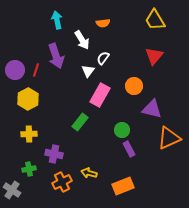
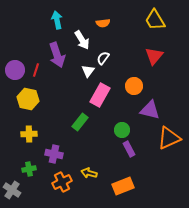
purple arrow: moved 1 px right, 1 px up
yellow hexagon: rotated 20 degrees counterclockwise
purple triangle: moved 2 px left, 1 px down
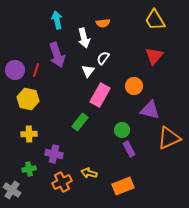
white arrow: moved 2 px right, 2 px up; rotated 18 degrees clockwise
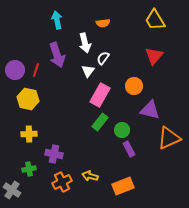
white arrow: moved 1 px right, 5 px down
green rectangle: moved 20 px right
yellow arrow: moved 1 px right, 3 px down
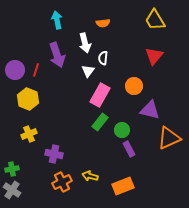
white semicircle: rotated 32 degrees counterclockwise
yellow hexagon: rotated 10 degrees clockwise
yellow cross: rotated 21 degrees counterclockwise
green cross: moved 17 px left
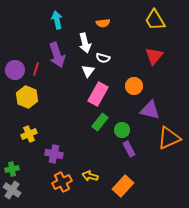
white semicircle: rotated 80 degrees counterclockwise
red line: moved 1 px up
pink rectangle: moved 2 px left, 1 px up
yellow hexagon: moved 1 px left, 2 px up
orange rectangle: rotated 25 degrees counterclockwise
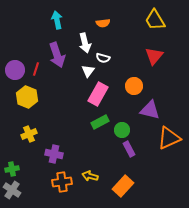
green rectangle: rotated 24 degrees clockwise
orange cross: rotated 18 degrees clockwise
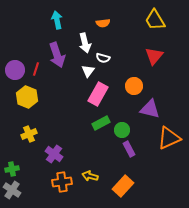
purple triangle: moved 1 px up
green rectangle: moved 1 px right, 1 px down
purple cross: rotated 24 degrees clockwise
